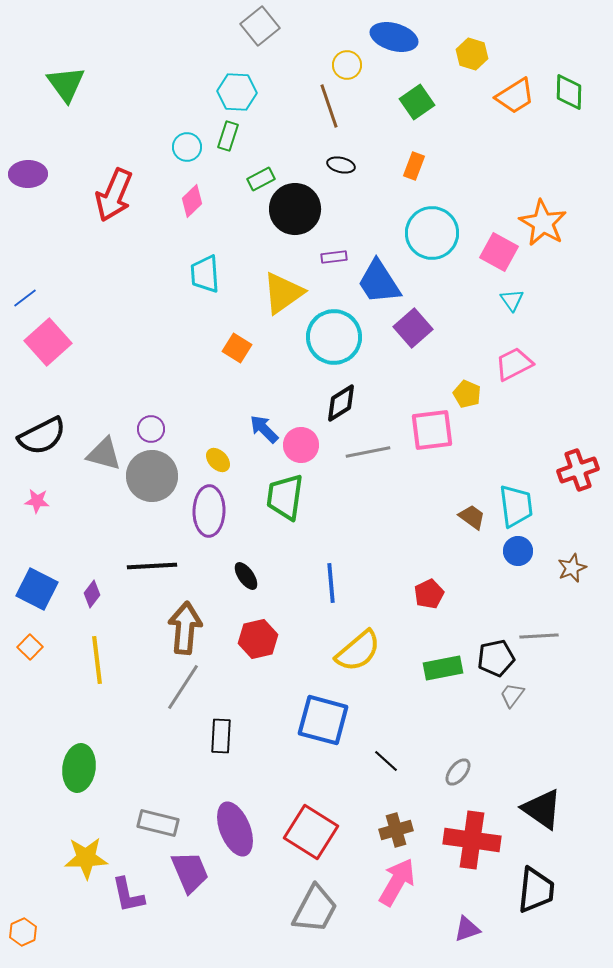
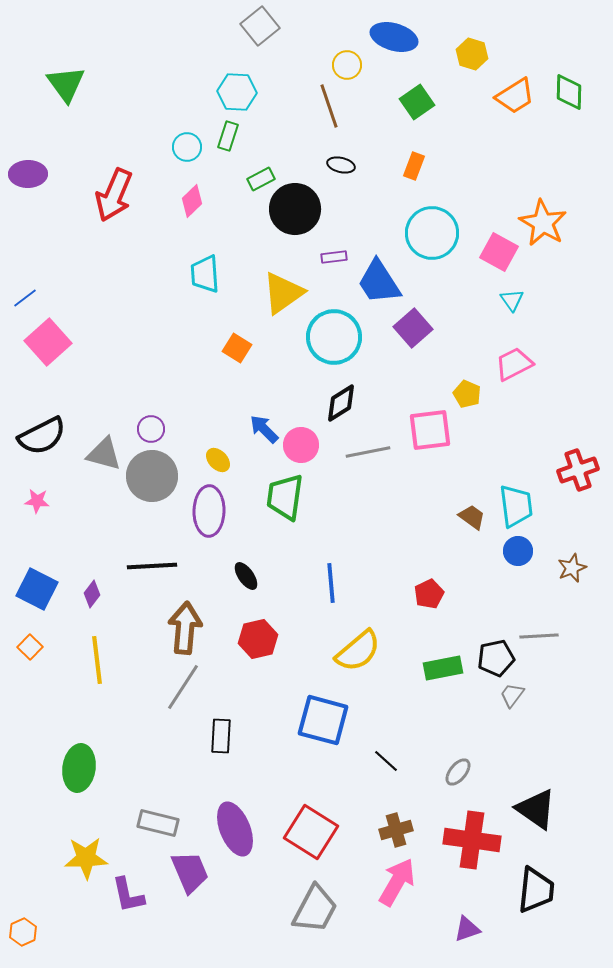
pink square at (432, 430): moved 2 px left
black triangle at (542, 809): moved 6 px left
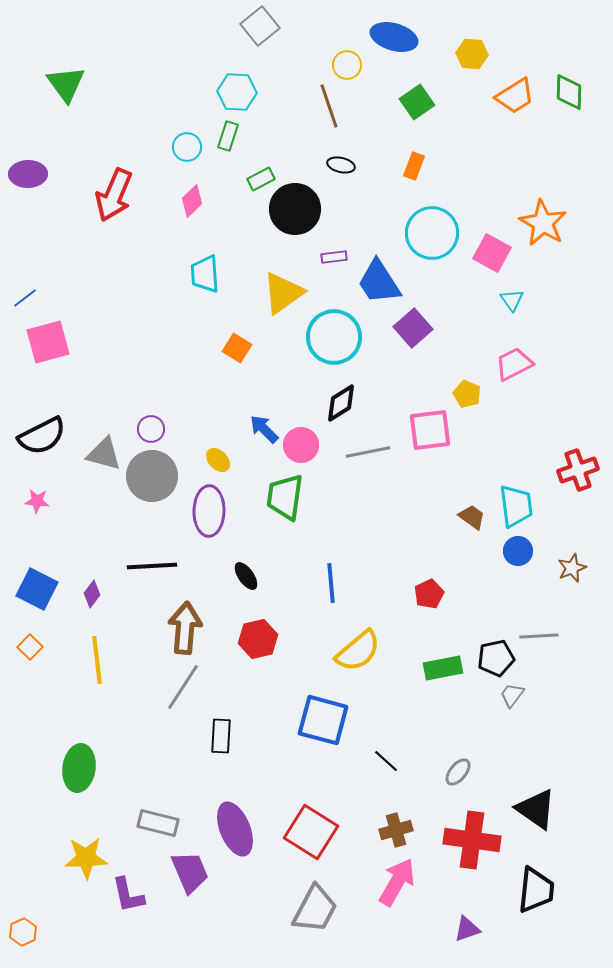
yellow hexagon at (472, 54): rotated 12 degrees counterclockwise
pink square at (499, 252): moved 7 px left, 1 px down
pink square at (48, 342): rotated 27 degrees clockwise
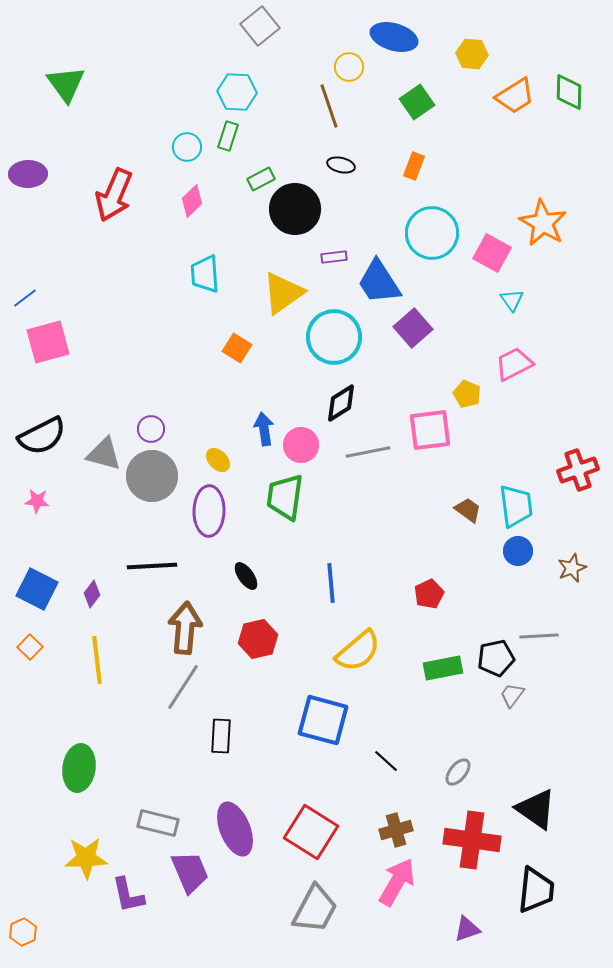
yellow circle at (347, 65): moved 2 px right, 2 px down
blue arrow at (264, 429): rotated 36 degrees clockwise
brown trapezoid at (472, 517): moved 4 px left, 7 px up
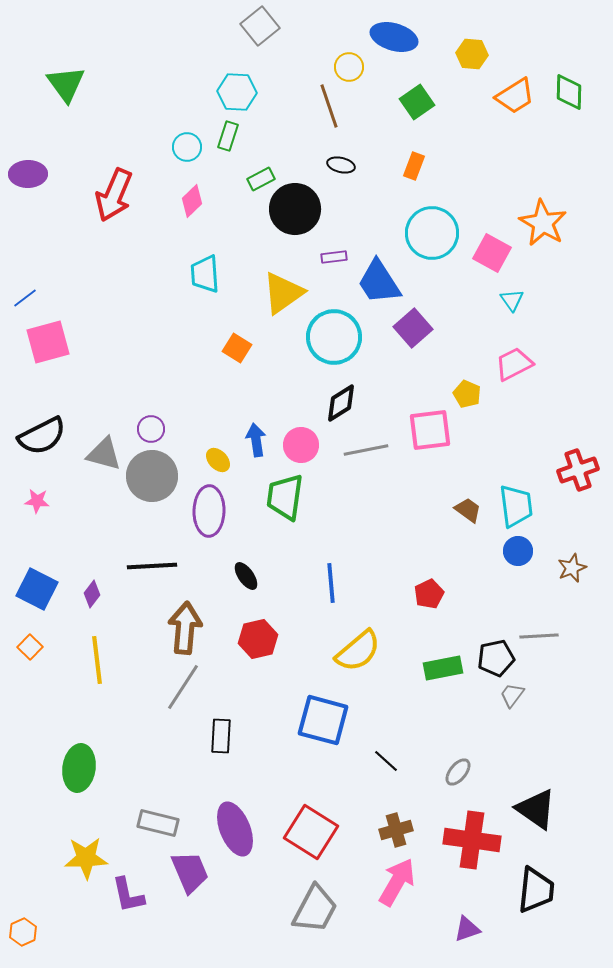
blue arrow at (264, 429): moved 8 px left, 11 px down
gray line at (368, 452): moved 2 px left, 2 px up
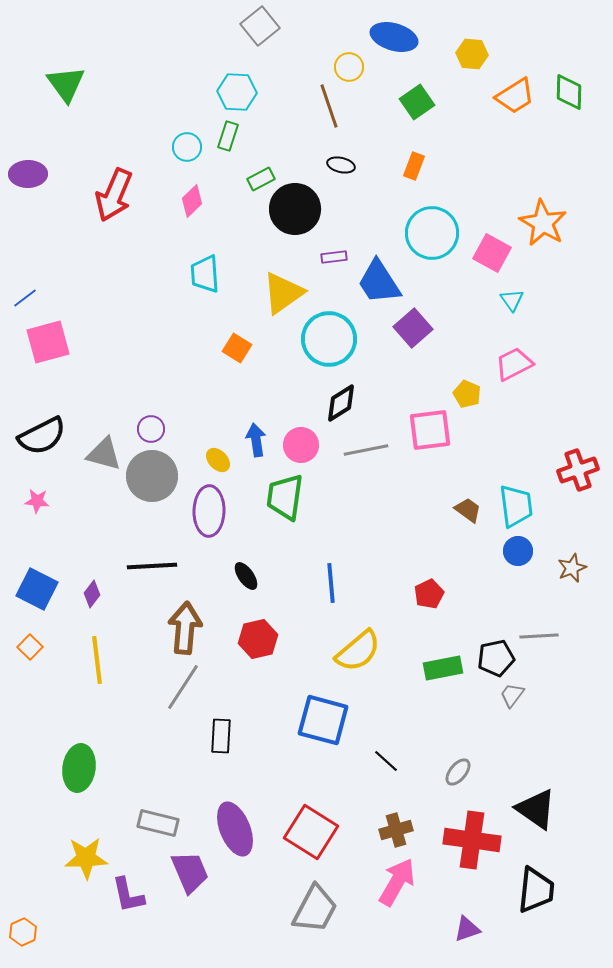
cyan circle at (334, 337): moved 5 px left, 2 px down
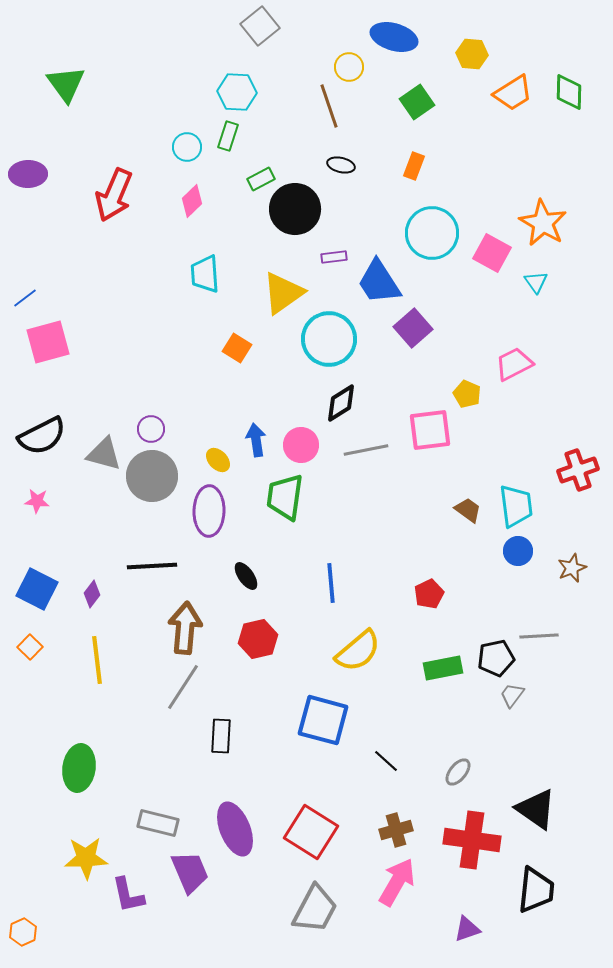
orange trapezoid at (515, 96): moved 2 px left, 3 px up
cyan triangle at (512, 300): moved 24 px right, 18 px up
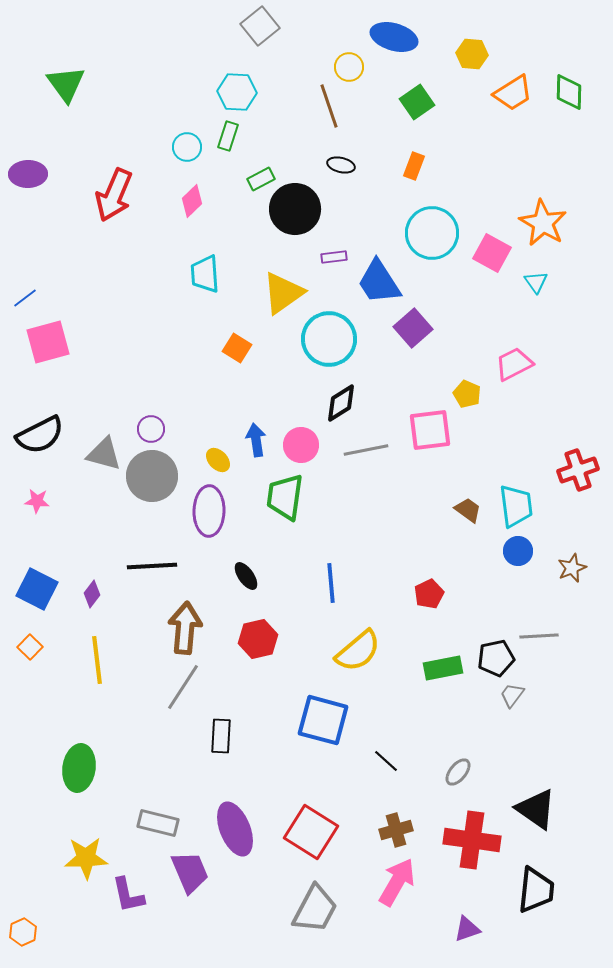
black semicircle at (42, 436): moved 2 px left, 1 px up
